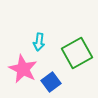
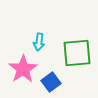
green square: rotated 24 degrees clockwise
pink star: rotated 12 degrees clockwise
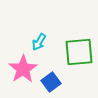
cyan arrow: rotated 24 degrees clockwise
green square: moved 2 px right, 1 px up
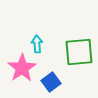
cyan arrow: moved 2 px left, 2 px down; rotated 144 degrees clockwise
pink star: moved 1 px left, 1 px up
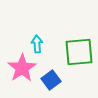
blue square: moved 2 px up
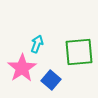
cyan arrow: rotated 24 degrees clockwise
blue square: rotated 12 degrees counterclockwise
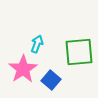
pink star: moved 1 px right, 1 px down
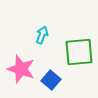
cyan arrow: moved 5 px right, 9 px up
pink star: moved 2 px left; rotated 20 degrees counterclockwise
